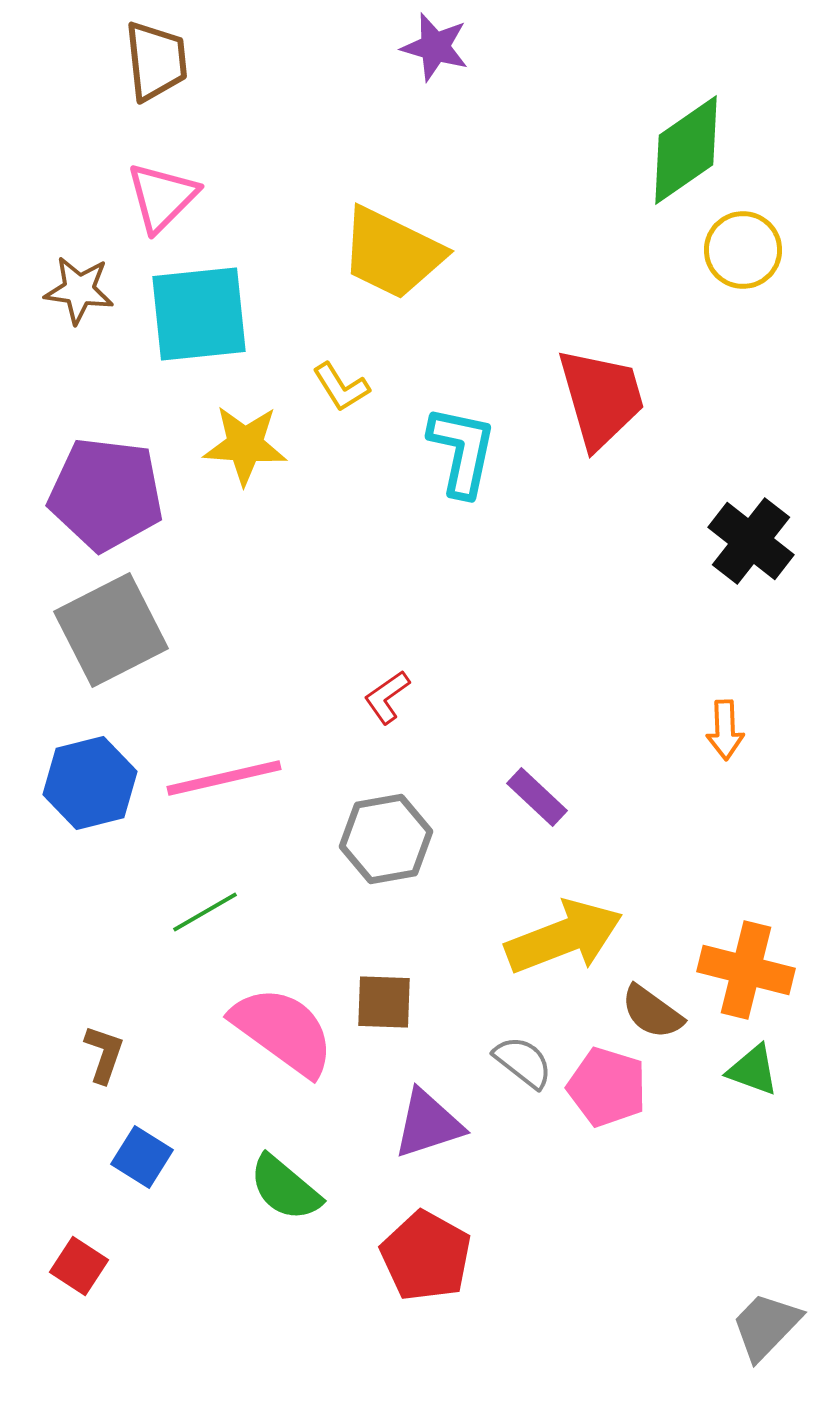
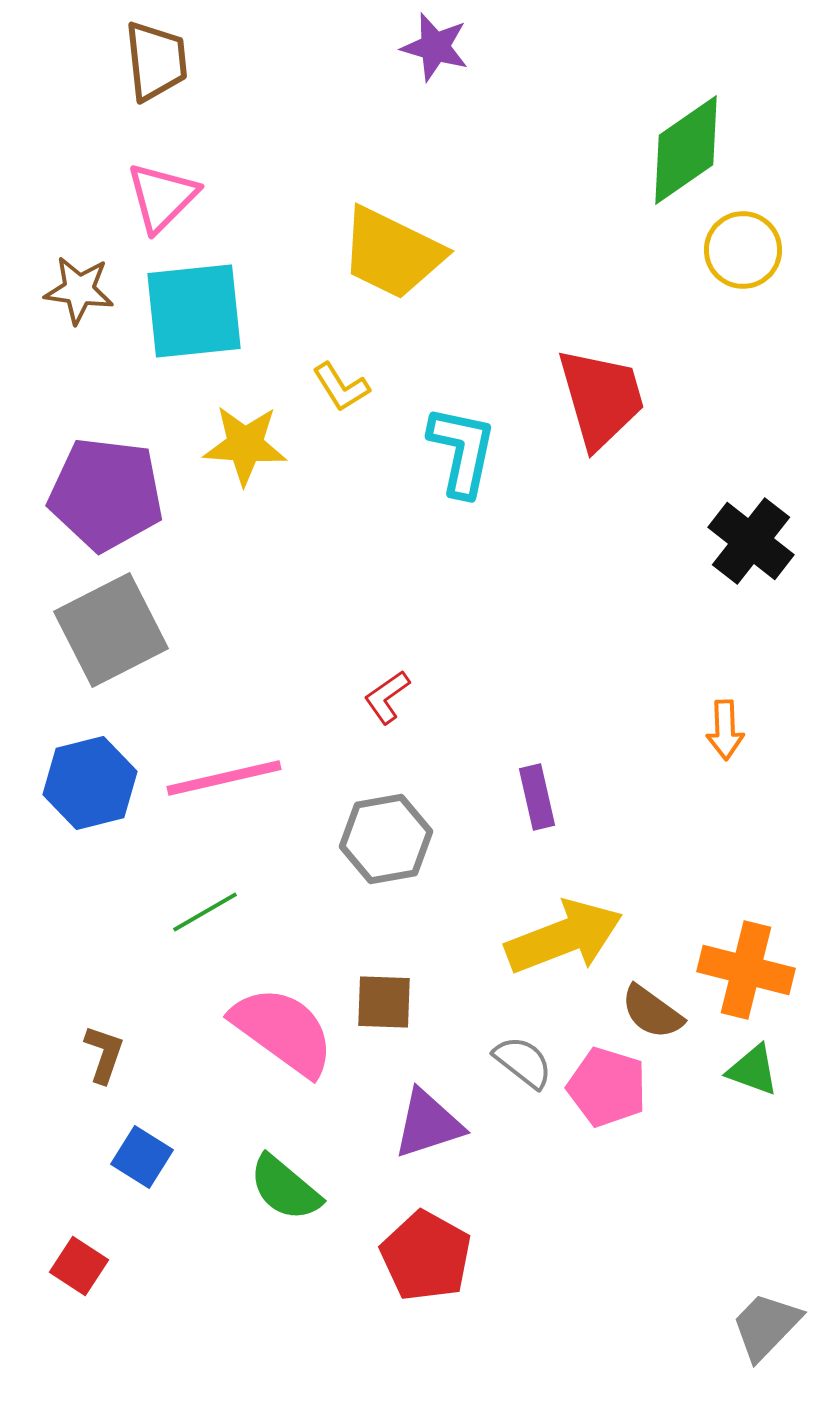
cyan square: moved 5 px left, 3 px up
purple rectangle: rotated 34 degrees clockwise
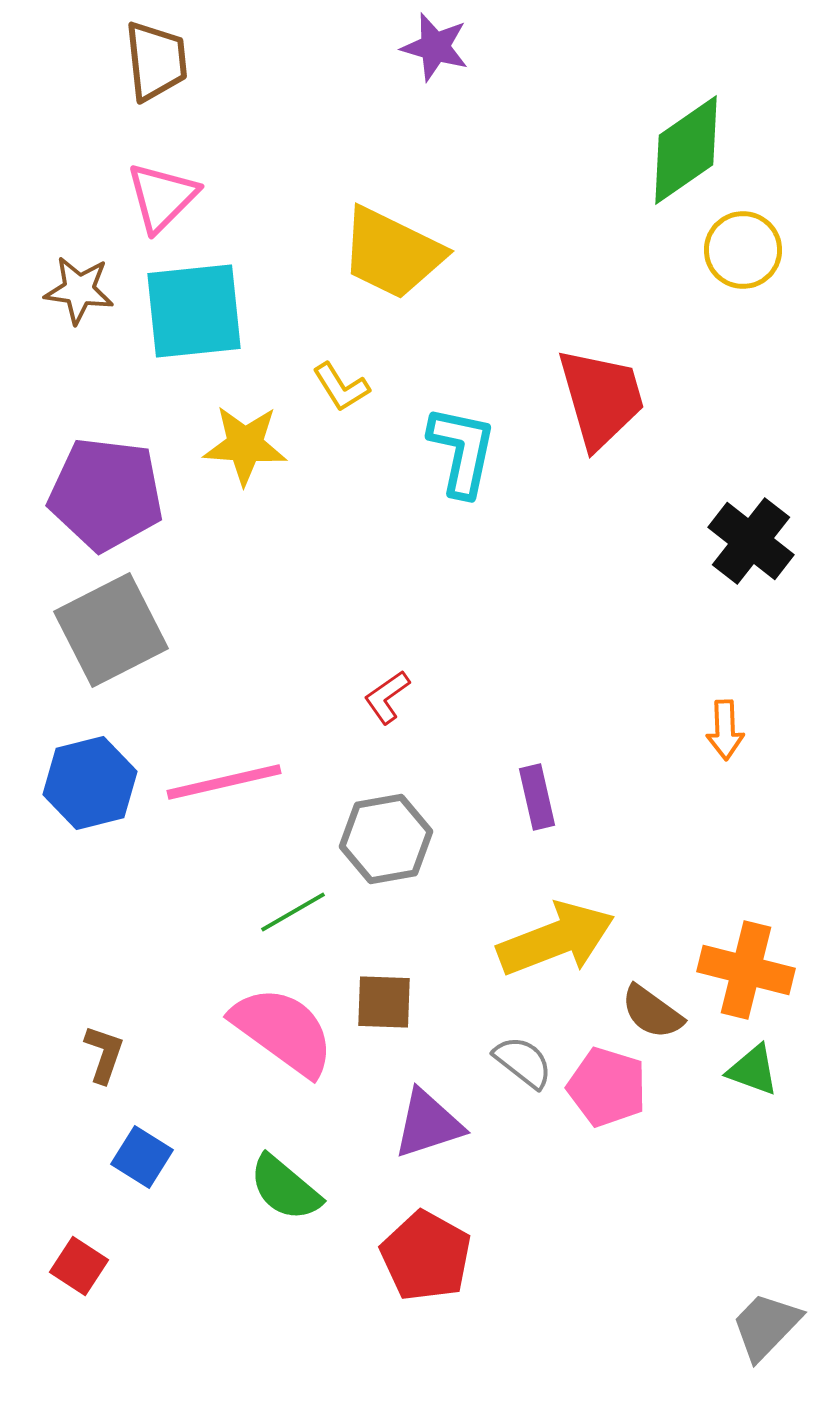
pink line: moved 4 px down
green line: moved 88 px right
yellow arrow: moved 8 px left, 2 px down
